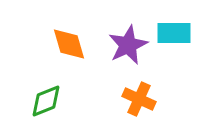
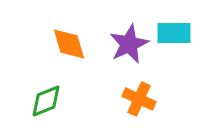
purple star: moved 1 px right, 1 px up
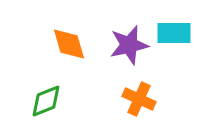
purple star: moved 1 px down; rotated 12 degrees clockwise
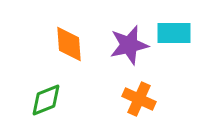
orange diamond: rotated 12 degrees clockwise
green diamond: moved 1 px up
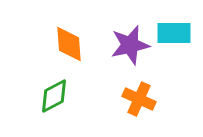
purple star: moved 1 px right
green diamond: moved 8 px right, 4 px up; rotated 6 degrees counterclockwise
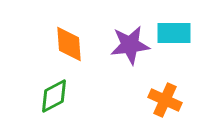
purple star: rotated 6 degrees clockwise
orange cross: moved 26 px right, 1 px down
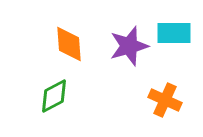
purple star: moved 1 px left, 1 px down; rotated 9 degrees counterclockwise
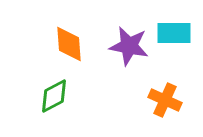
purple star: rotated 27 degrees clockwise
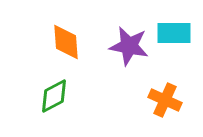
orange diamond: moved 3 px left, 2 px up
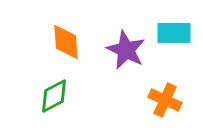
purple star: moved 3 px left, 4 px down; rotated 15 degrees clockwise
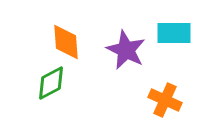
green diamond: moved 3 px left, 13 px up
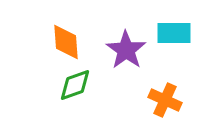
purple star: rotated 9 degrees clockwise
green diamond: moved 24 px right, 2 px down; rotated 9 degrees clockwise
